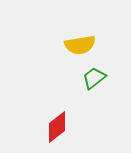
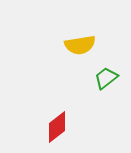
green trapezoid: moved 12 px right
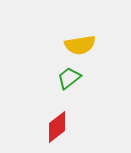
green trapezoid: moved 37 px left
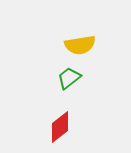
red diamond: moved 3 px right
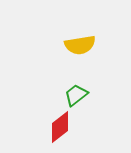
green trapezoid: moved 7 px right, 17 px down
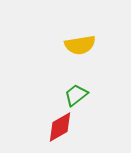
red diamond: rotated 8 degrees clockwise
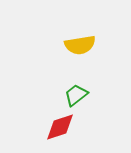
red diamond: rotated 12 degrees clockwise
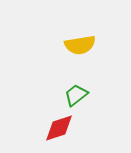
red diamond: moved 1 px left, 1 px down
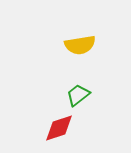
green trapezoid: moved 2 px right
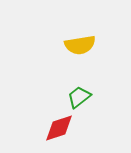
green trapezoid: moved 1 px right, 2 px down
